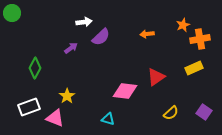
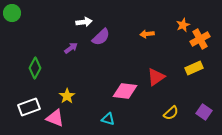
orange cross: rotated 18 degrees counterclockwise
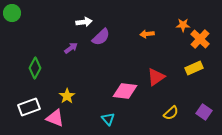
orange star: rotated 24 degrees clockwise
orange cross: rotated 18 degrees counterclockwise
cyan triangle: rotated 32 degrees clockwise
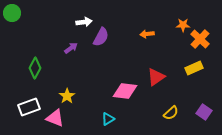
purple semicircle: rotated 18 degrees counterclockwise
cyan triangle: rotated 40 degrees clockwise
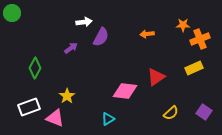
orange cross: rotated 24 degrees clockwise
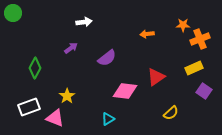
green circle: moved 1 px right
purple semicircle: moved 6 px right, 21 px down; rotated 24 degrees clockwise
purple square: moved 21 px up
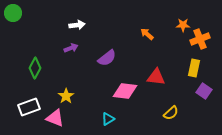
white arrow: moved 7 px left, 3 px down
orange arrow: rotated 48 degrees clockwise
purple arrow: rotated 16 degrees clockwise
yellow rectangle: rotated 54 degrees counterclockwise
red triangle: rotated 42 degrees clockwise
yellow star: moved 1 px left
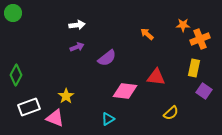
purple arrow: moved 6 px right, 1 px up
green diamond: moved 19 px left, 7 px down
